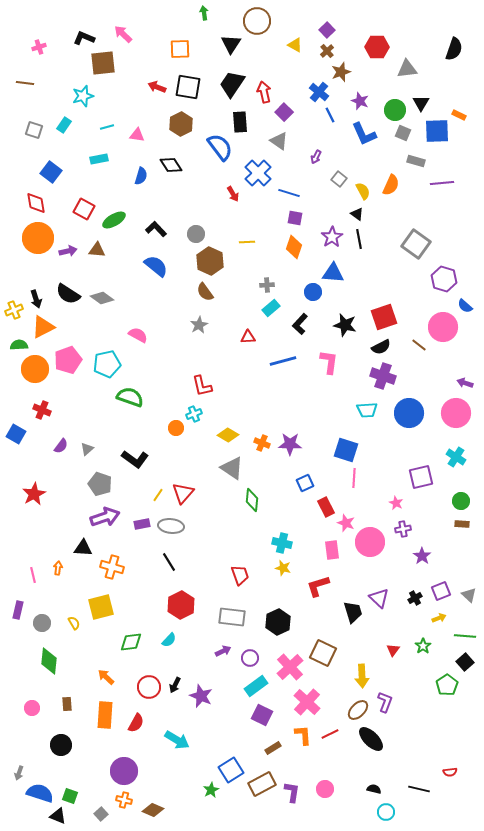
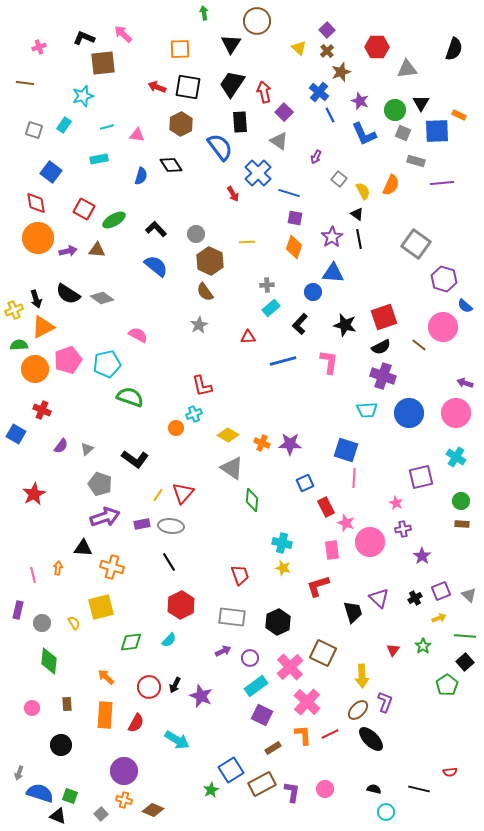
yellow triangle at (295, 45): moved 4 px right, 3 px down; rotated 14 degrees clockwise
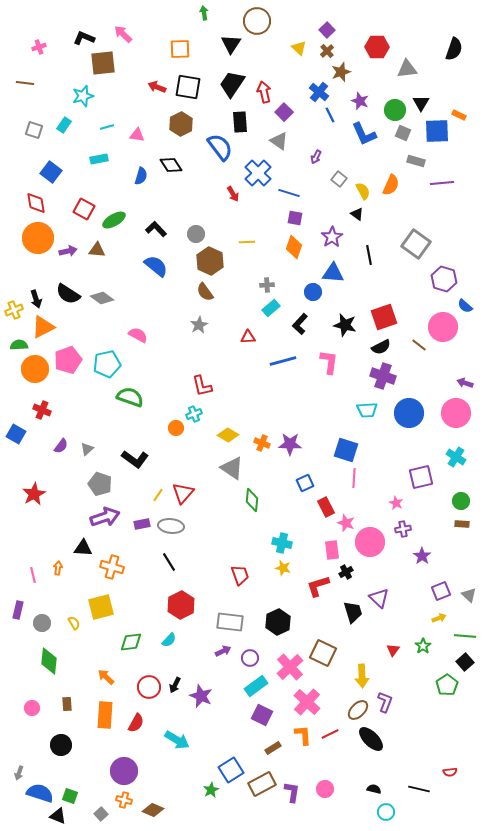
black line at (359, 239): moved 10 px right, 16 px down
black cross at (415, 598): moved 69 px left, 26 px up
gray rectangle at (232, 617): moved 2 px left, 5 px down
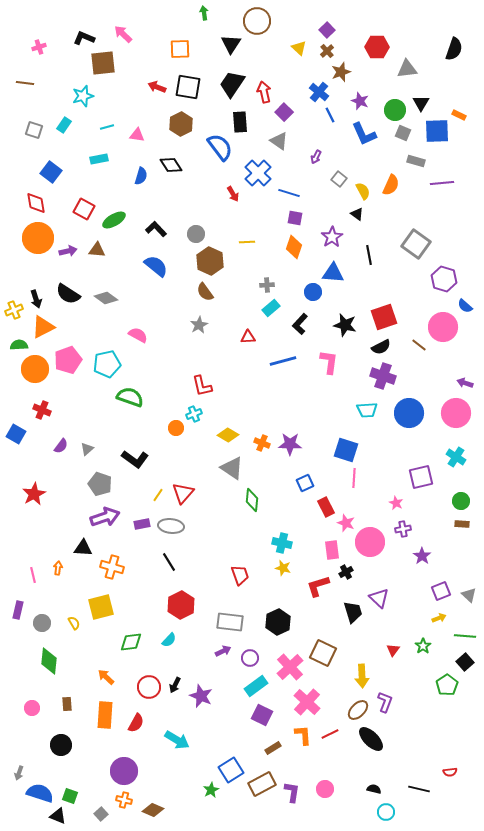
gray diamond at (102, 298): moved 4 px right
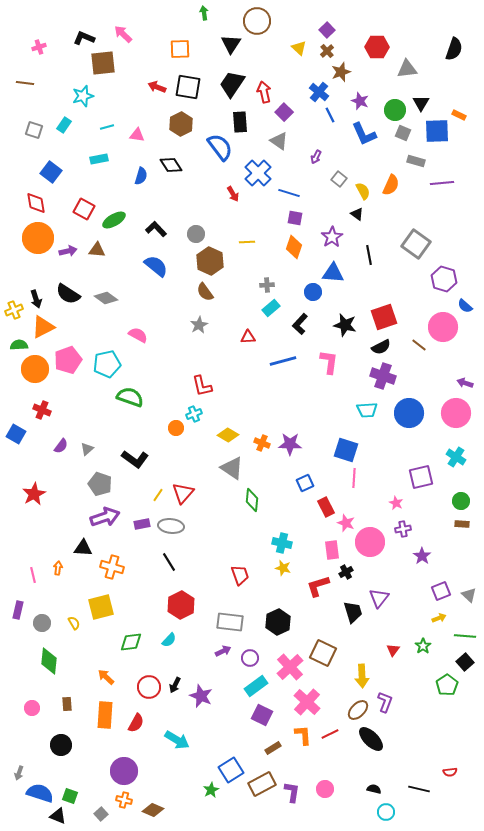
purple triangle at (379, 598): rotated 25 degrees clockwise
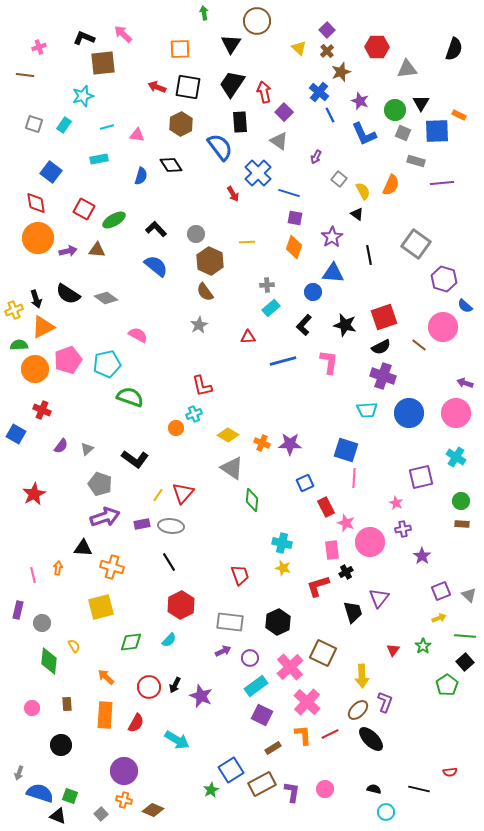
brown line at (25, 83): moved 8 px up
gray square at (34, 130): moved 6 px up
black L-shape at (300, 324): moved 4 px right, 1 px down
yellow semicircle at (74, 623): moved 23 px down
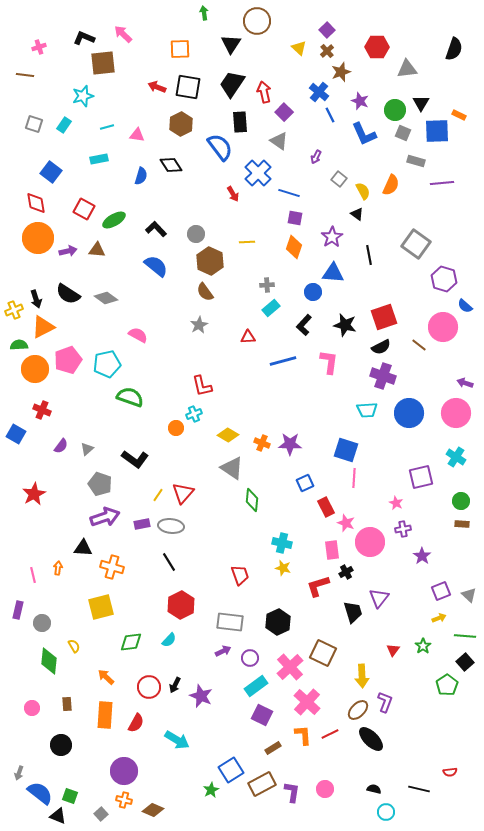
blue semicircle at (40, 793): rotated 20 degrees clockwise
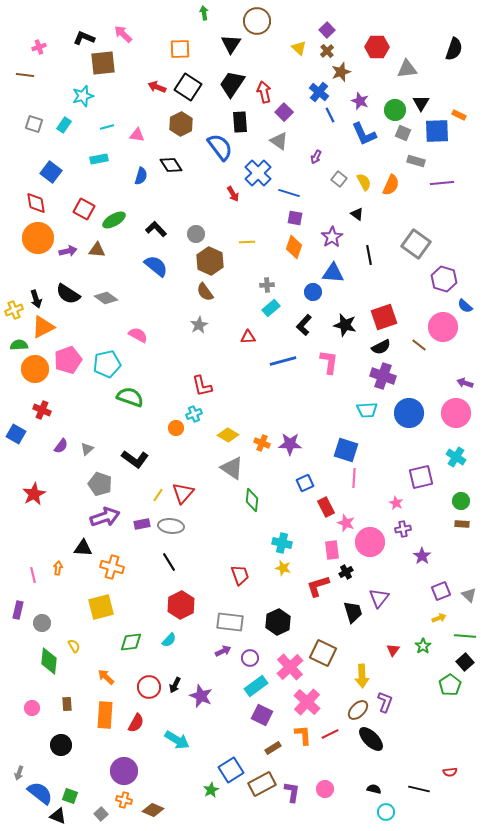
black square at (188, 87): rotated 24 degrees clockwise
yellow semicircle at (363, 191): moved 1 px right, 9 px up
green pentagon at (447, 685): moved 3 px right
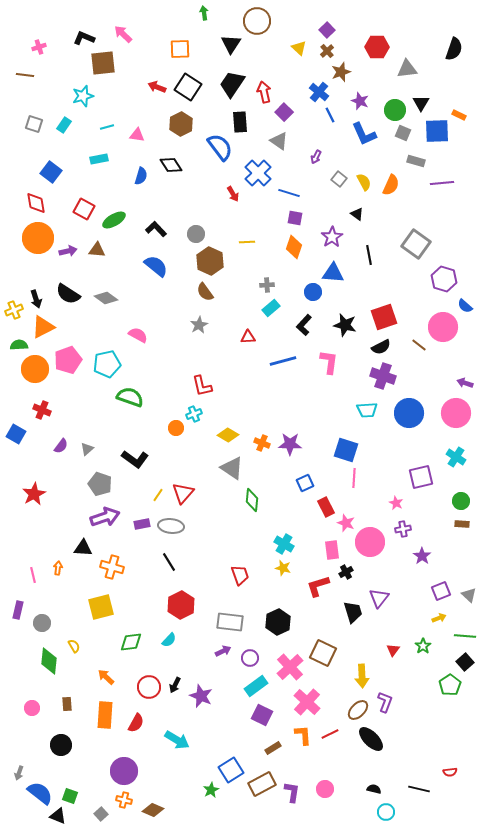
cyan cross at (282, 543): moved 2 px right, 1 px down; rotated 18 degrees clockwise
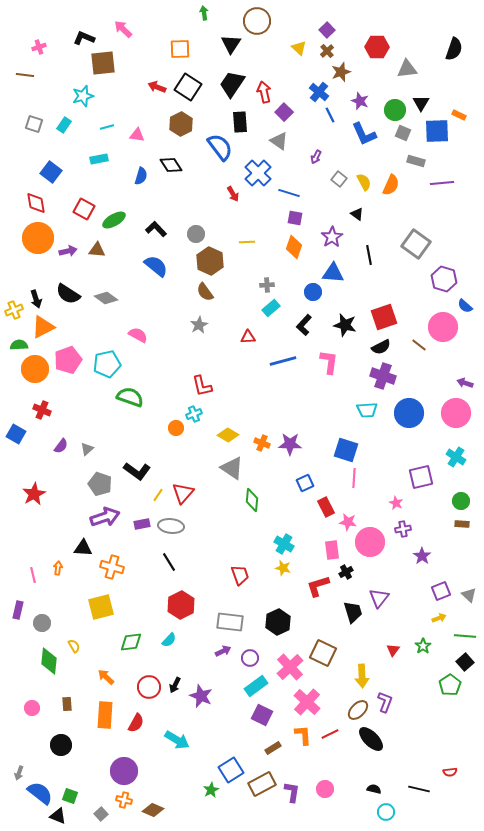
pink arrow at (123, 34): moved 5 px up
black L-shape at (135, 459): moved 2 px right, 12 px down
pink star at (346, 523): moved 2 px right, 1 px up; rotated 12 degrees counterclockwise
